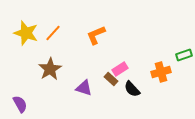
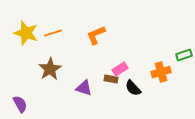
orange line: rotated 30 degrees clockwise
brown rectangle: rotated 32 degrees counterclockwise
black semicircle: moved 1 px right, 1 px up
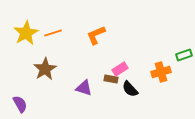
yellow star: rotated 25 degrees clockwise
brown star: moved 5 px left
black semicircle: moved 3 px left, 1 px down
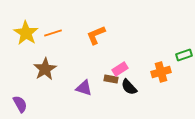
yellow star: rotated 10 degrees counterclockwise
black semicircle: moved 1 px left, 2 px up
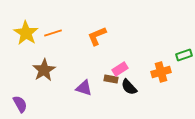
orange L-shape: moved 1 px right, 1 px down
brown star: moved 1 px left, 1 px down
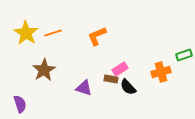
black semicircle: moved 1 px left
purple semicircle: rotated 12 degrees clockwise
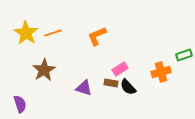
brown rectangle: moved 4 px down
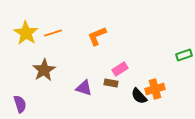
orange cross: moved 6 px left, 17 px down
black semicircle: moved 11 px right, 9 px down
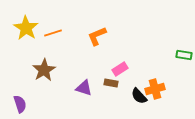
yellow star: moved 5 px up
green rectangle: rotated 28 degrees clockwise
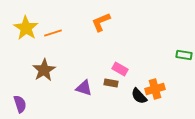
orange L-shape: moved 4 px right, 14 px up
pink rectangle: rotated 63 degrees clockwise
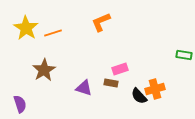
pink rectangle: rotated 49 degrees counterclockwise
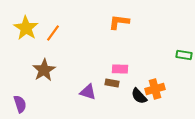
orange L-shape: moved 18 px right; rotated 30 degrees clockwise
orange line: rotated 36 degrees counterclockwise
pink rectangle: rotated 21 degrees clockwise
brown rectangle: moved 1 px right
purple triangle: moved 4 px right, 4 px down
